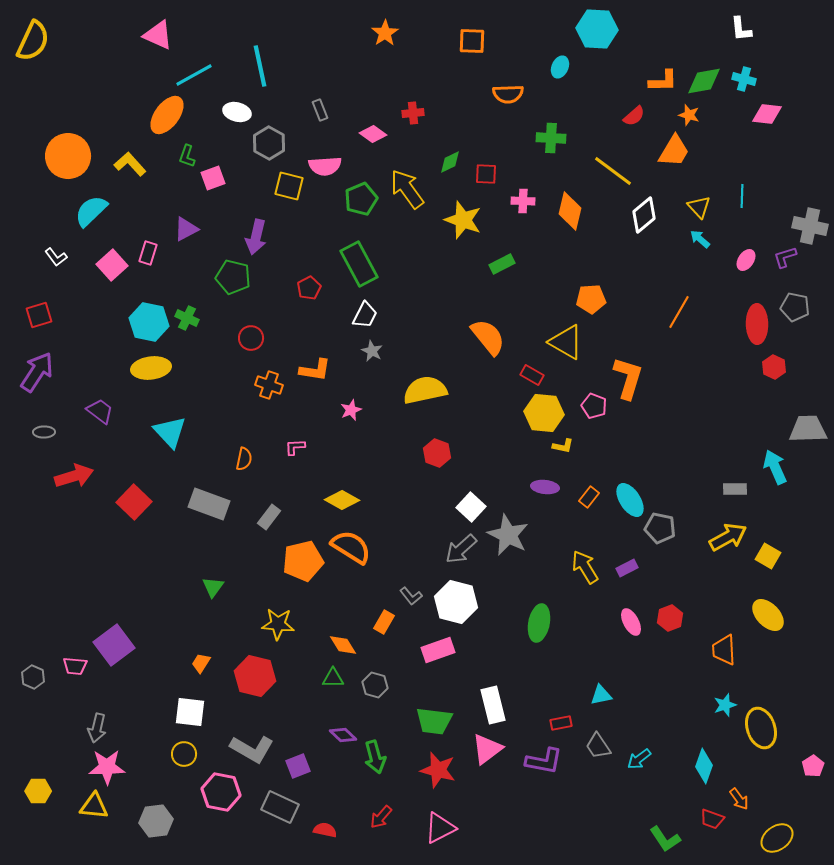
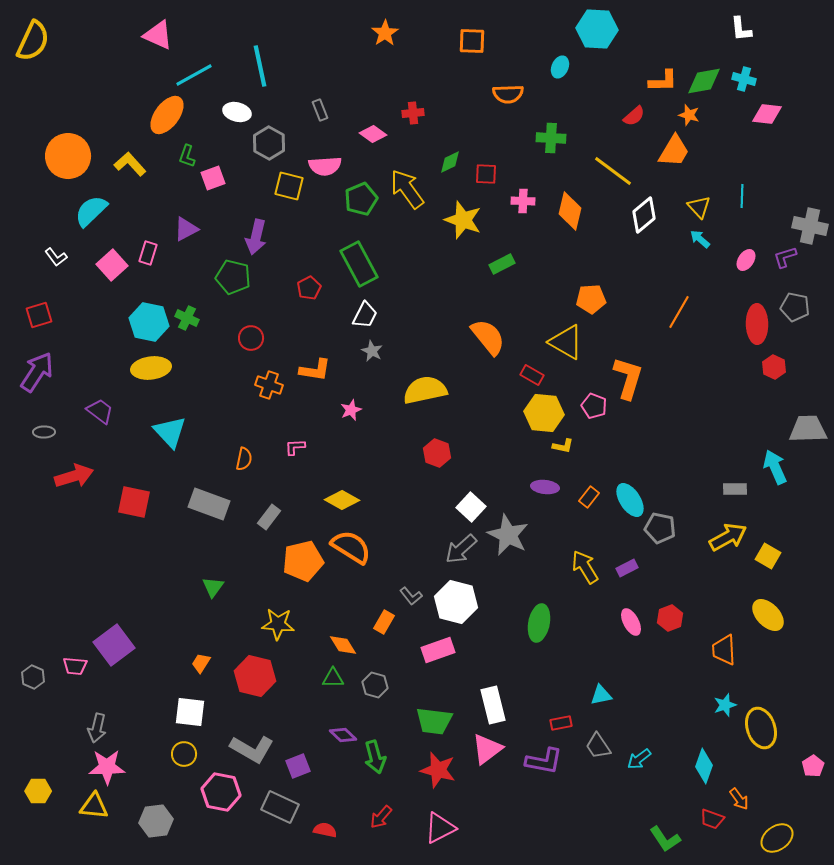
red square at (134, 502): rotated 32 degrees counterclockwise
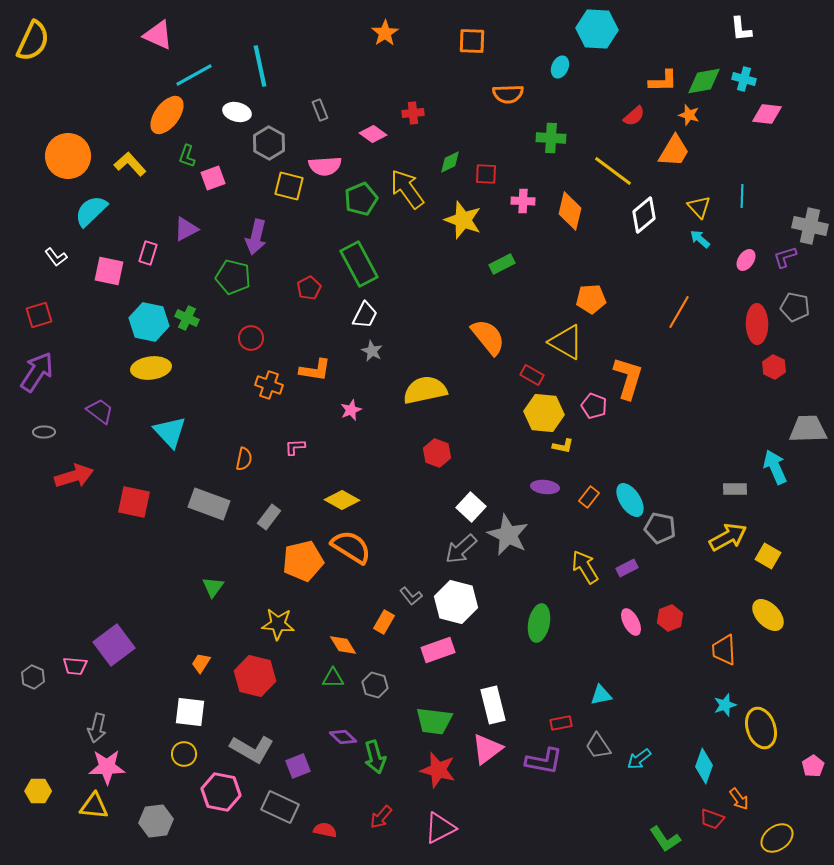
pink square at (112, 265): moved 3 px left, 6 px down; rotated 36 degrees counterclockwise
purple diamond at (343, 735): moved 2 px down
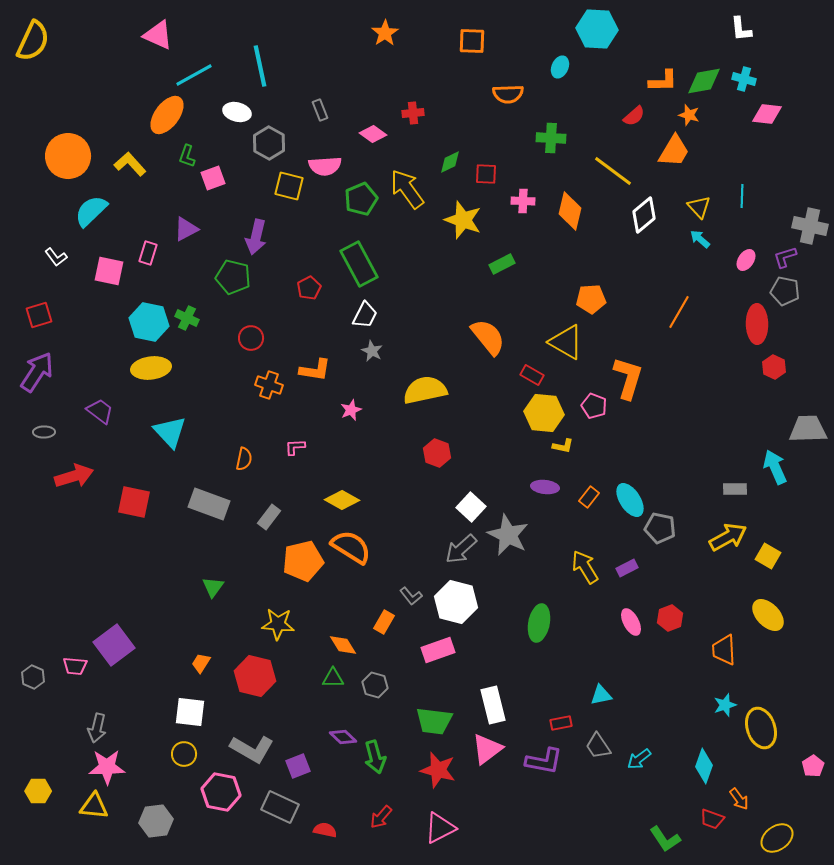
gray pentagon at (795, 307): moved 10 px left, 16 px up
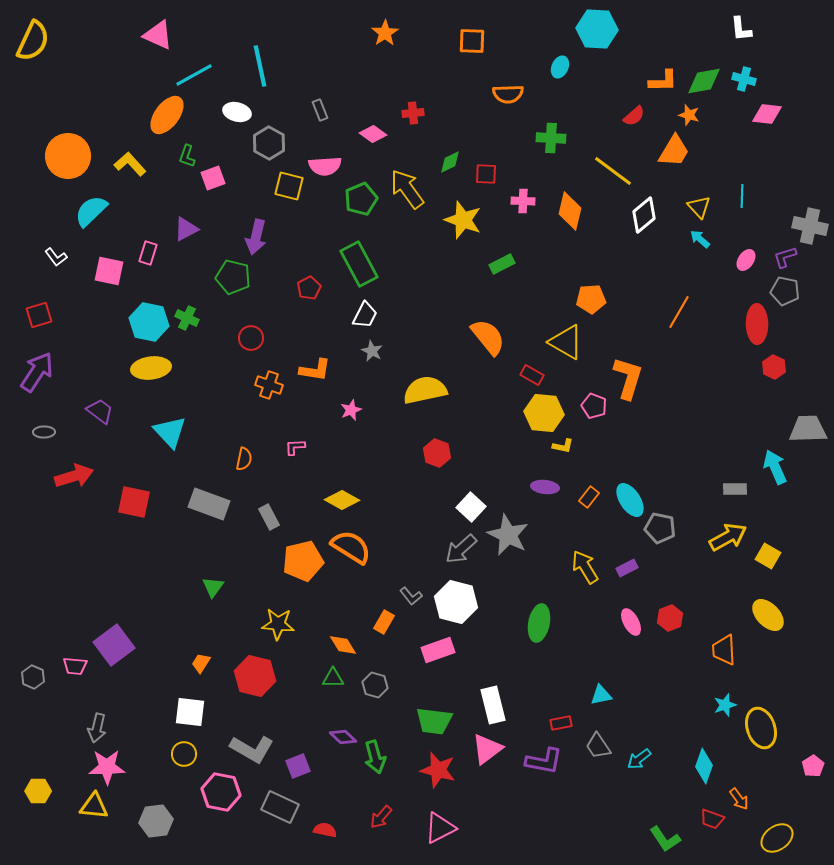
gray rectangle at (269, 517): rotated 65 degrees counterclockwise
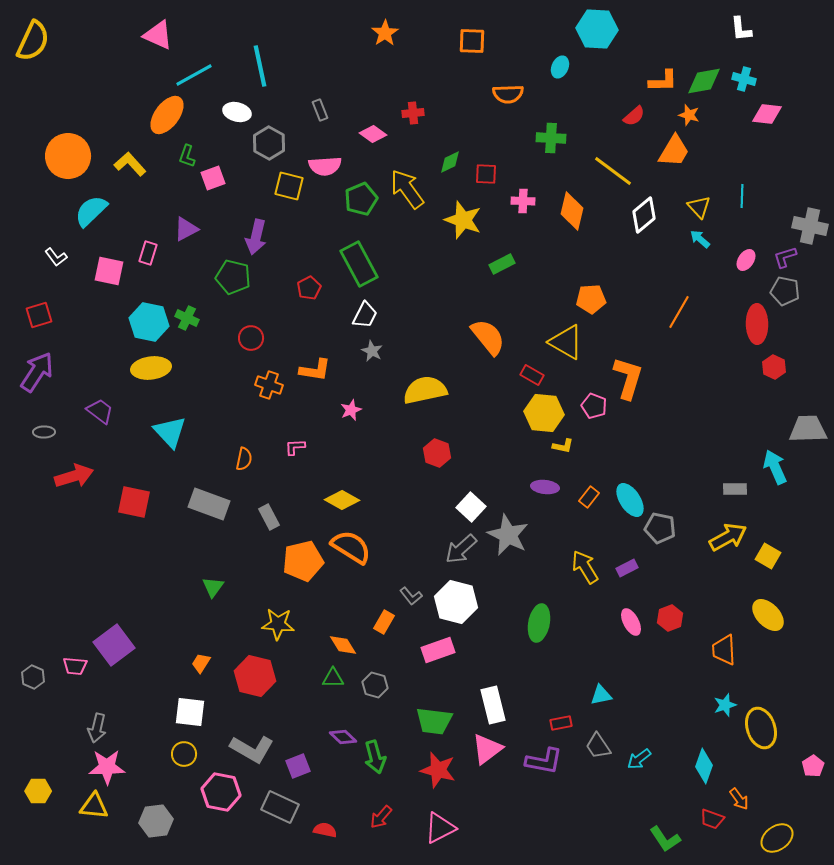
orange diamond at (570, 211): moved 2 px right
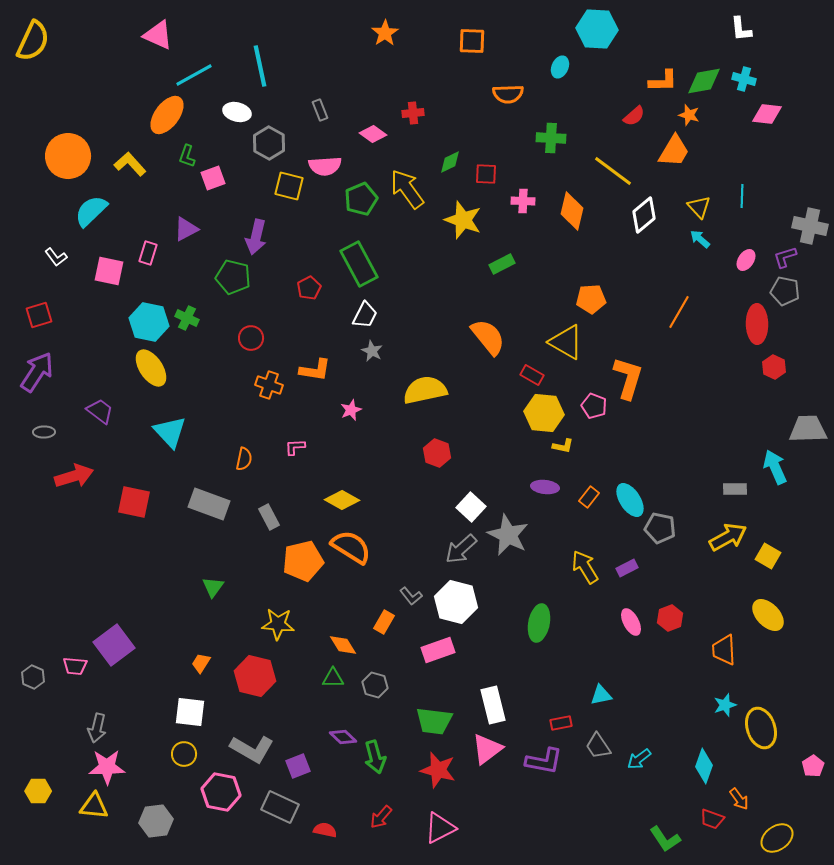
yellow ellipse at (151, 368): rotated 63 degrees clockwise
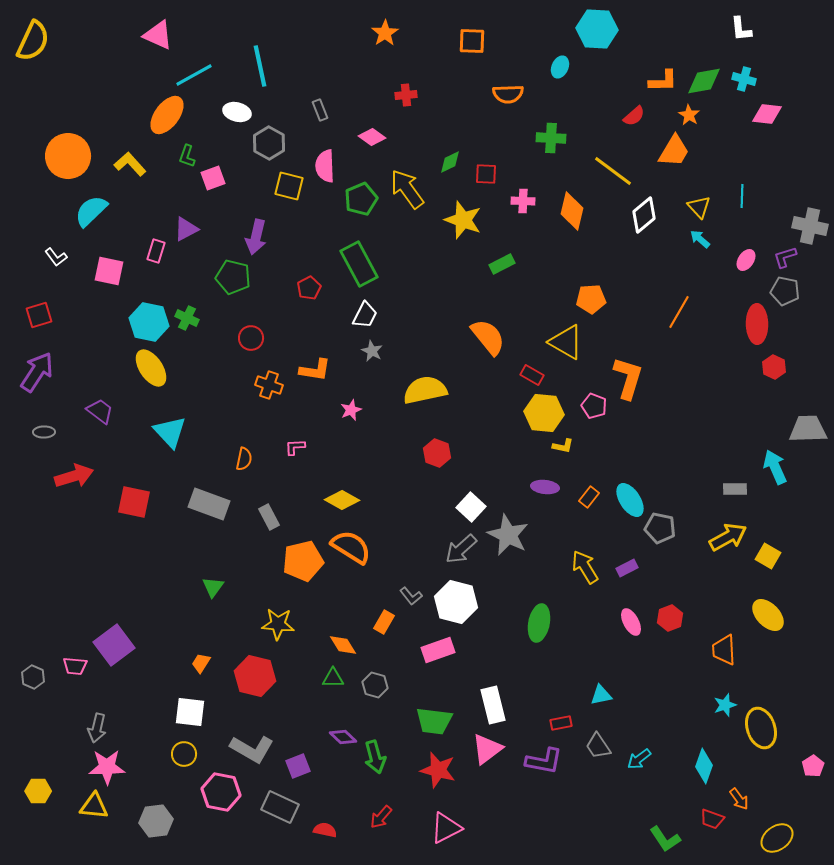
red cross at (413, 113): moved 7 px left, 18 px up
orange star at (689, 115): rotated 15 degrees clockwise
pink diamond at (373, 134): moved 1 px left, 3 px down
pink semicircle at (325, 166): rotated 92 degrees clockwise
pink rectangle at (148, 253): moved 8 px right, 2 px up
pink triangle at (440, 828): moved 6 px right
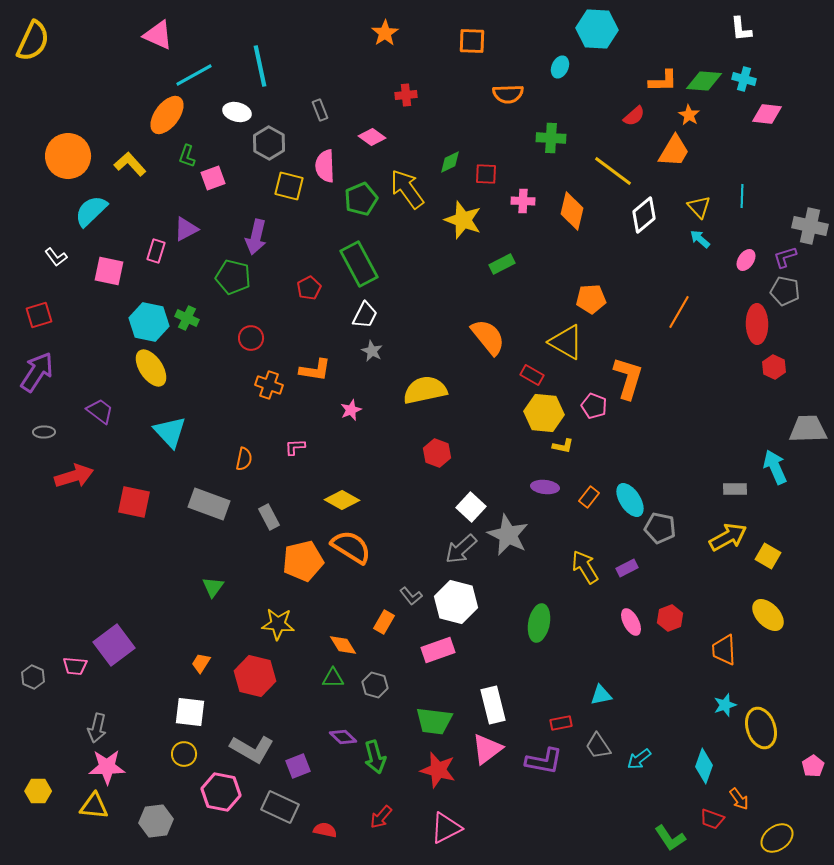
green diamond at (704, 81): rotated 15 degrees clockwise
green L-shape at (665, 839): moved 5 px right, 1 px up
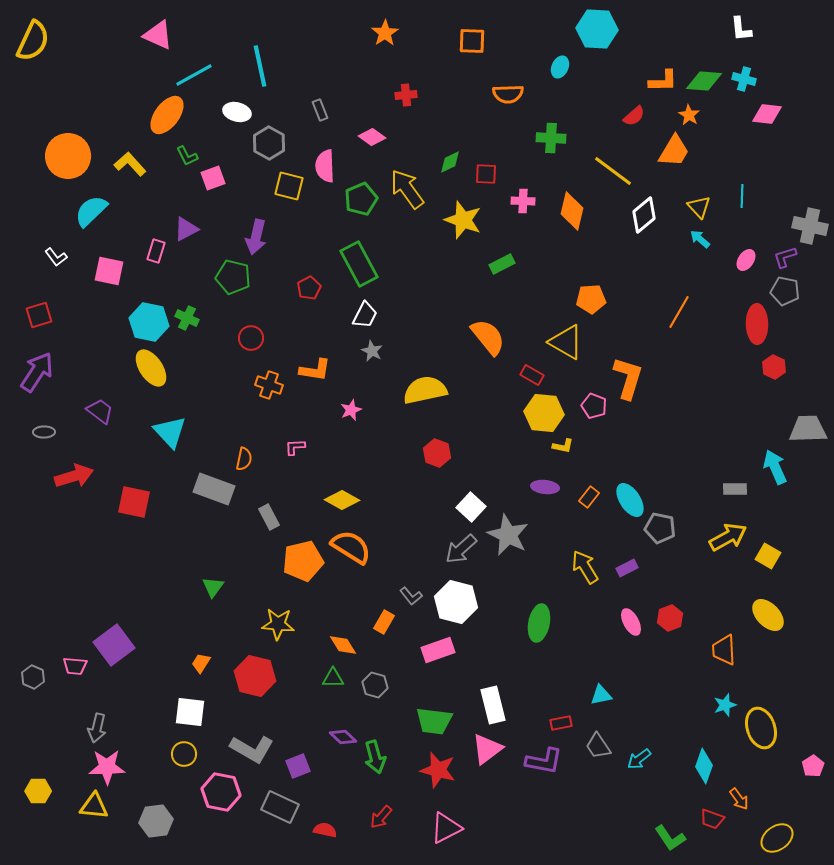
green L-shape at (187, 156): rotated 45 degrees counterclockwise
gray rectangle at (209, 504): moved 5 px right, 15 px up
